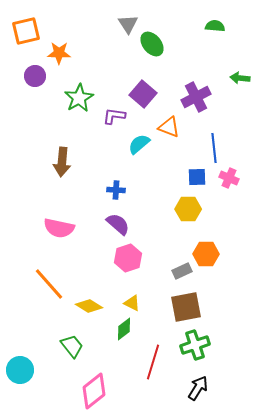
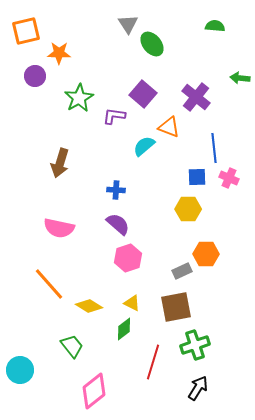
purple cross: rotated 24 degrees counterclockwise
cyan semicircle: moved 5 px right, 2 px down
brown arrow: moved 2 px left, 1 px down; rotated 12 degrees clockwise
brown square: moved 10 px left
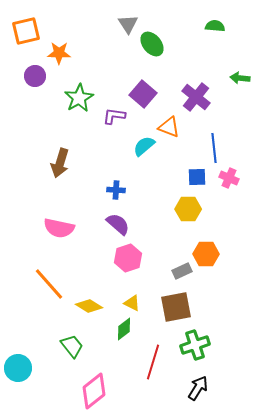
cyan circle: moved 2 px left, 2 px up
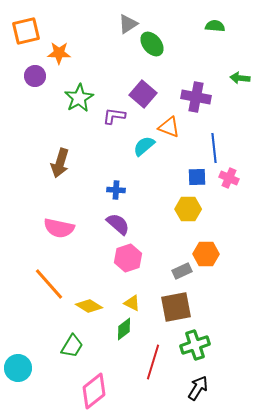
gray triangle: rotated 30 degrees clockwise
purple cross: rotated 28 degrees counterclockwise
green trapezoid: rotated 70 degrees clockwise
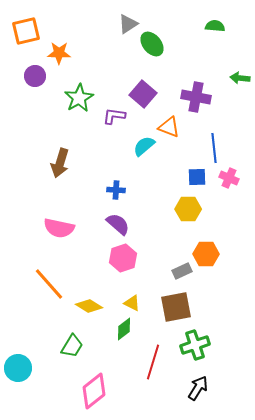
pink hexagon: moved 5 px left
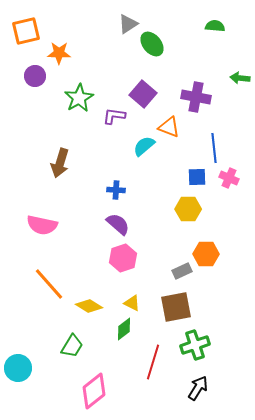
pink semicircle: moved 17 px left, 3 px up
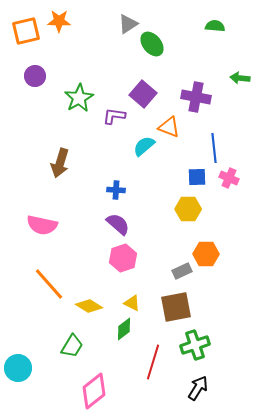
orange star: moved 32 px up
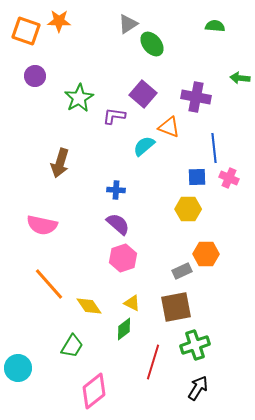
orange square: rotated 32 degrees clockwise
yellow diamond: rotated 24 degrees clockwise
